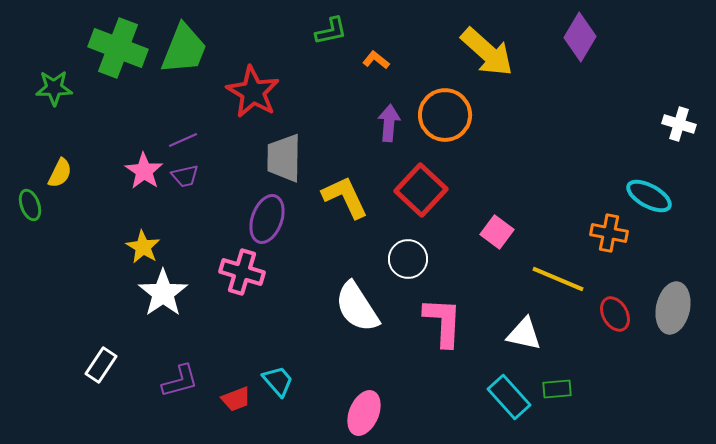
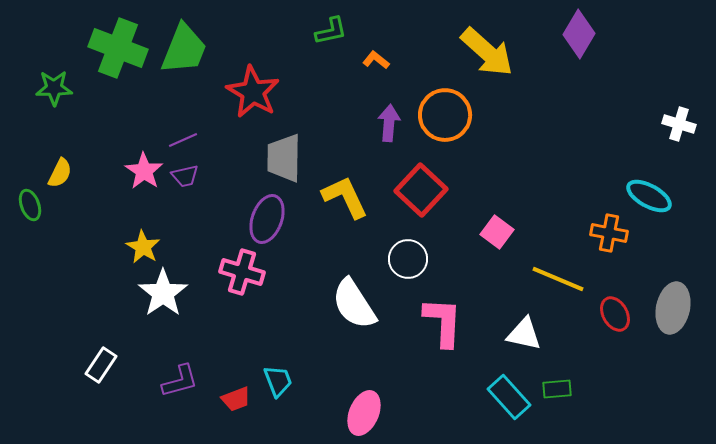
purple diamond: moved 1 px left, 3 px up
white semicircle: moved 3 px left, 3 px up
cyan trapezoid: rotated 20 degrees clockwise
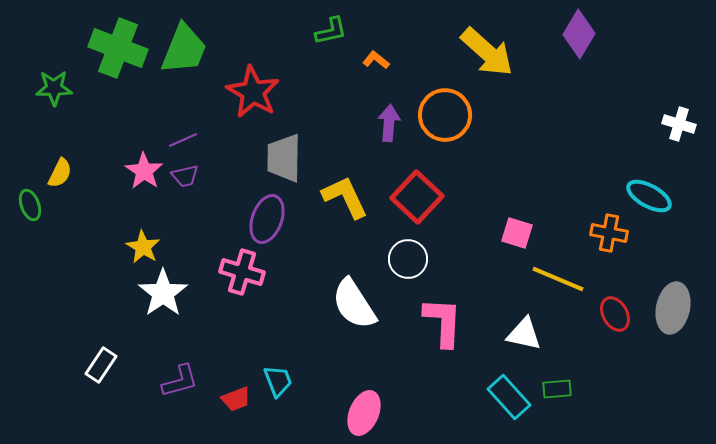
red square: moved 4 px left, 7 px down
pink square: moved 20 px right, 1 px down; rotated 20 degrees counterclockwise
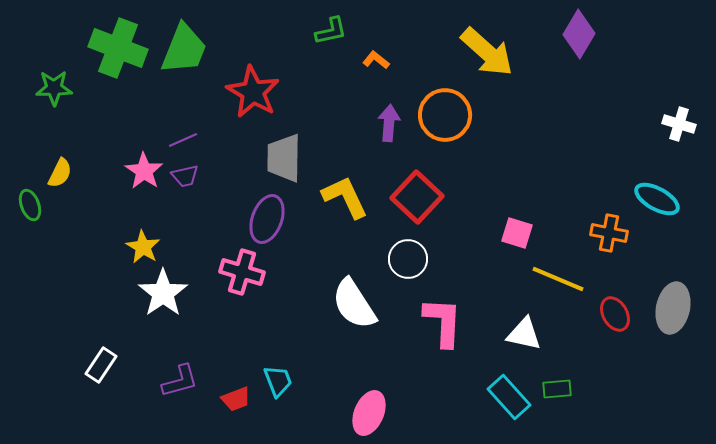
cyan ellipse: moved 8 px right, 3 px down
pink ellipse: moved 5 px right
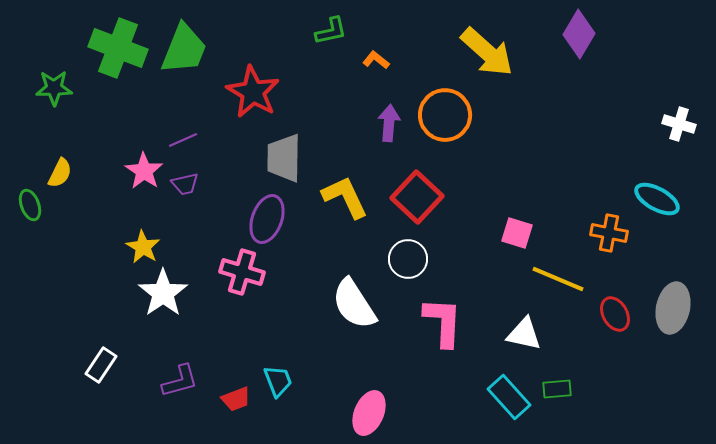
purple trapezoid: moved 8 px down
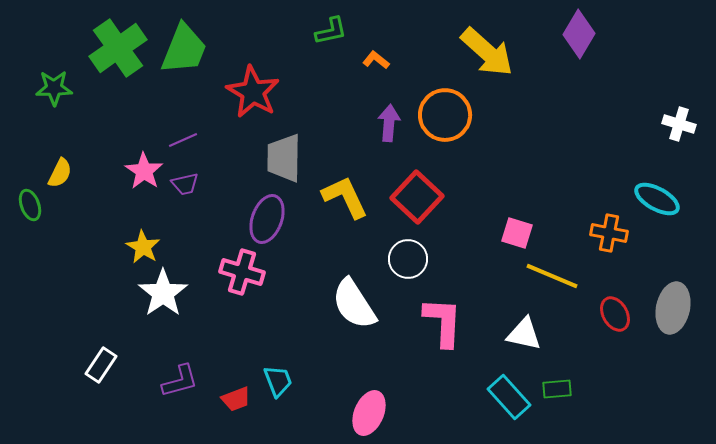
green cross: rotated 34 degrees clockwise
yellow line: moved 6 px left, 3 px up
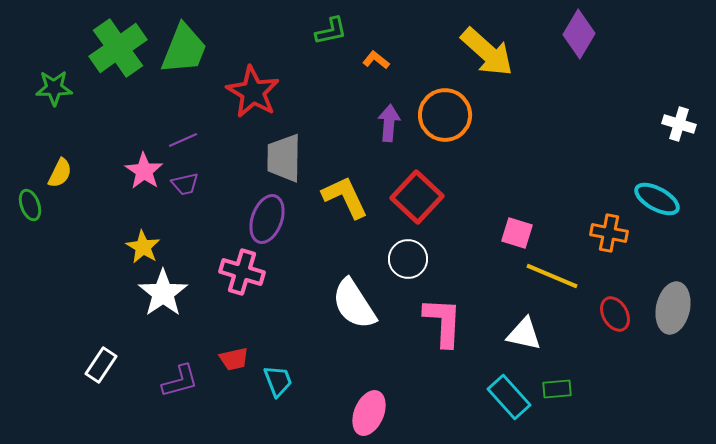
red trapezoid: moved 2 px left, 40 px up; rotated 8 degrees clockwise
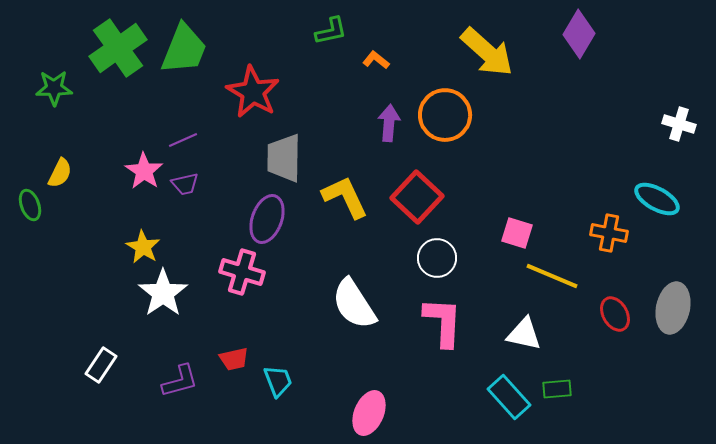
white circle: moved 29 px right, 1 px up
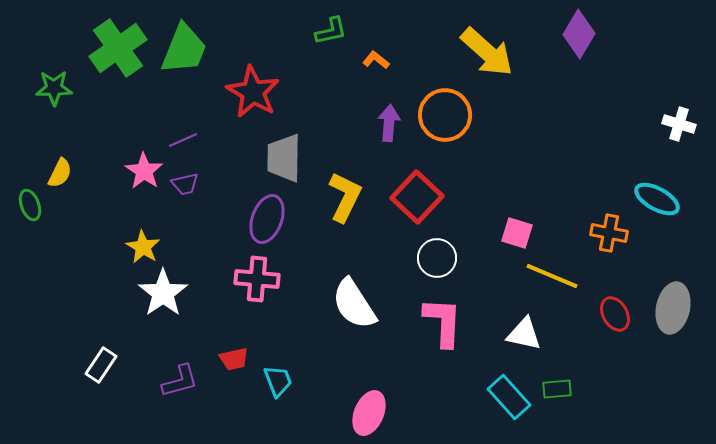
yellow L-shape: rotated 51 degrees clockwise
pink cross: moved 15 px right, 7 px down; rotated 12 degrees counterclockwise
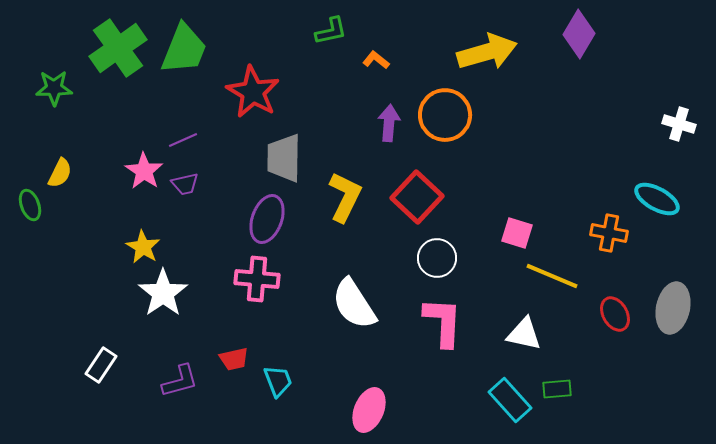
yellow arrow: rotated 58 degrees counterclockwise
cyan rectangle: moved 1 px right, 3 px down
pink ellipse: moved 3 px up
